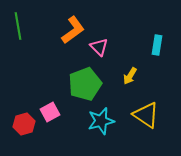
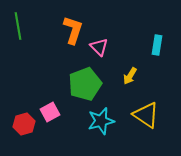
orange L-shape: rotated 36 degrees counterclockwise
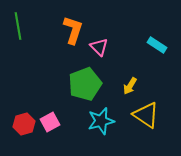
cyan rectangle: rotated 66 degrees counterclockwise
yellow arrow: moved 10 px down
pink square: moved 10 px down
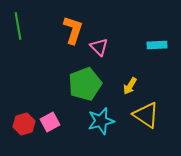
cyan rectangle: rotated 36 degrees counterclockwise
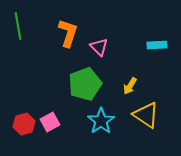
orange L-shape: moved 5 px left, 3 px down
cyan star: rotated 20 degrees counterclockwise
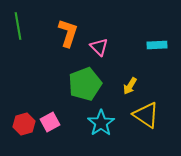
cyan star: moved 2 px down
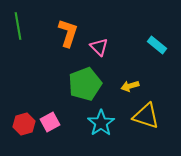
cyan rectangle: rotated 42 degrees clockwise
yellow arrow: rotated 42 degrees clockwise
yellow triangle: moved 1 px down; rotated 16 degrees counterclockwise
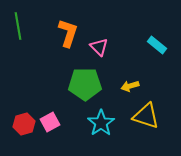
green pentagon: rotated 20 degrees clockwise
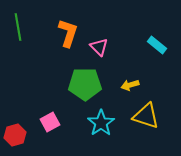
green line: moved 1 px down
yellow arrow: moved 1 px up
red hexagon: moved 9 px left, 11 px down
